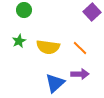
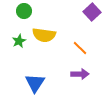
green circle: moved 1 px down
yellow semicircle: moved 4 px left, 12 px up
blue triangle: moved 20 px left; rotated 15 degrees counterclockwise
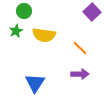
green star: moved 3 px left, 10 px up
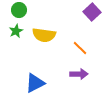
green circle: moved 5 px left, 1 px up
purple arrow: moved 1 px left
blue triangle: rotated 30 degrees clockwise
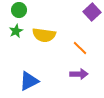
blue triangle: moved 6 px left, 2 px up
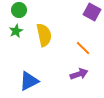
purple square: rotated 18 degrees counterclockwise
yellow semicircle: rotated 110 degrees counterclockwise
orange line: moved 3 px right
purple arrow: rotated 18 degrees counterclockwise
